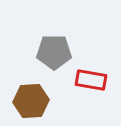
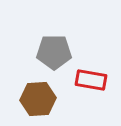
brown hexagon: moved 7 px right, 2 px up
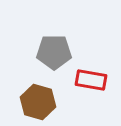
brown hexagon: moved 3 px down; rotated 20 degrees clockwise
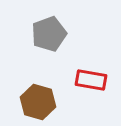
gray pentagon: moved 5 px left, 18 px up; rotated 20 degrees counterclockwise
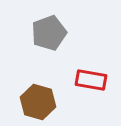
gray pentagon: moved 1 px up
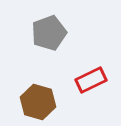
red rectangle: rotated 36 degrees counterclockwise
